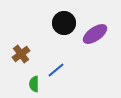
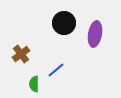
purple ellipse: rotated 45 degrees counterclockwise
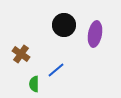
black circle: moved 2 px down
brown cross: rotated 18 degrees counterclockwise
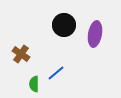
blue line: moved 3 px down
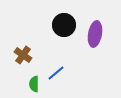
brown cross: moved 2 px right, 1 px down
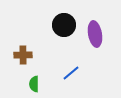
purple ellipse: rotated 20 degrees counterclockwise
brown cross: rotated 36 degrees counterclockwise
blue line: moved 15 px right
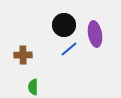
blue line: moved 2 px left, 24 px up
green semicircle: moved 1 px left, 3 px down
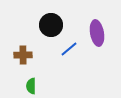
black circle: moved 13 px left
purple ellipse: moved 2 px right, 1 px up
green semicircle: moved 2 px left, 1 px up
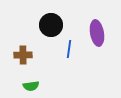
blue line: rotated 42 degrees counterclockwise
green semicircle: rotated 98 degrees counterclockwise
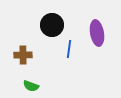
black circle: moved 1 px right
green semicircle: rotated 28 degrees clockwise
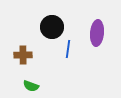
black circle: moved 2 px down
purple ellipse: rotated 15 degrees clockwise
blue line: moved 1 px left
